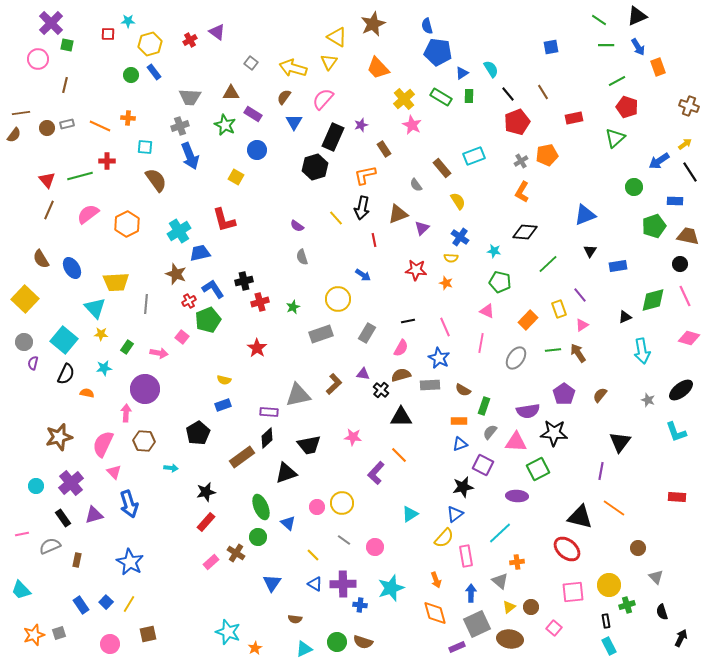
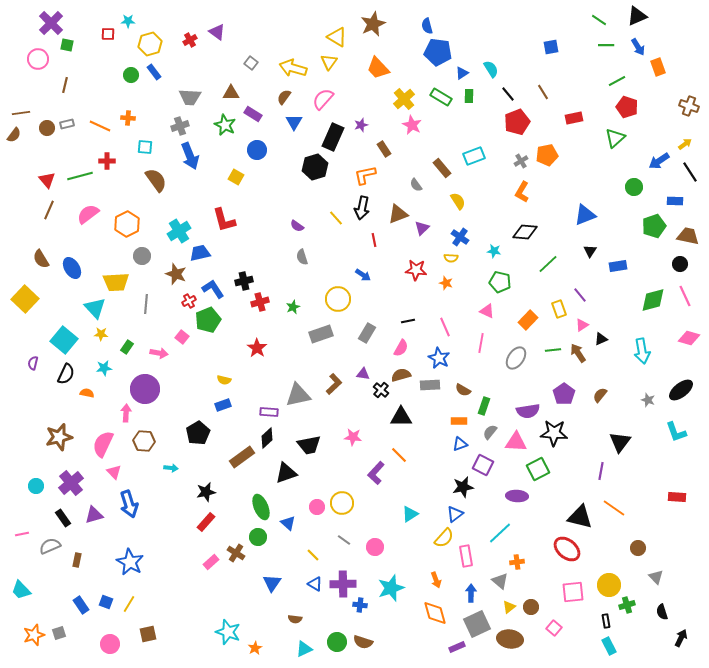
black triangle at (625, 317): moved 24 px left, 22 px down
gray circle at (24, 342): moved 118 px right, 86 px up
blue square at (106, 602): rotated 24 degrees counterclockwise
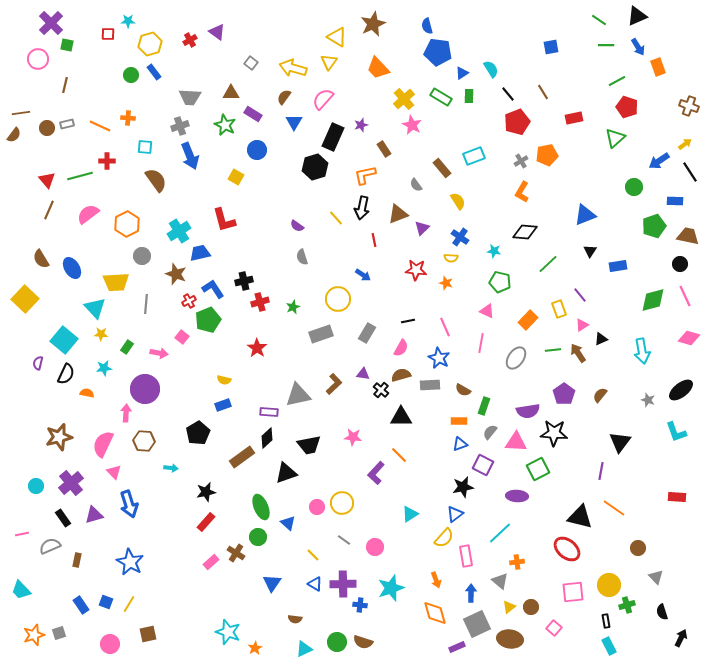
purple semicircle at (33, 363): moved 5 px right
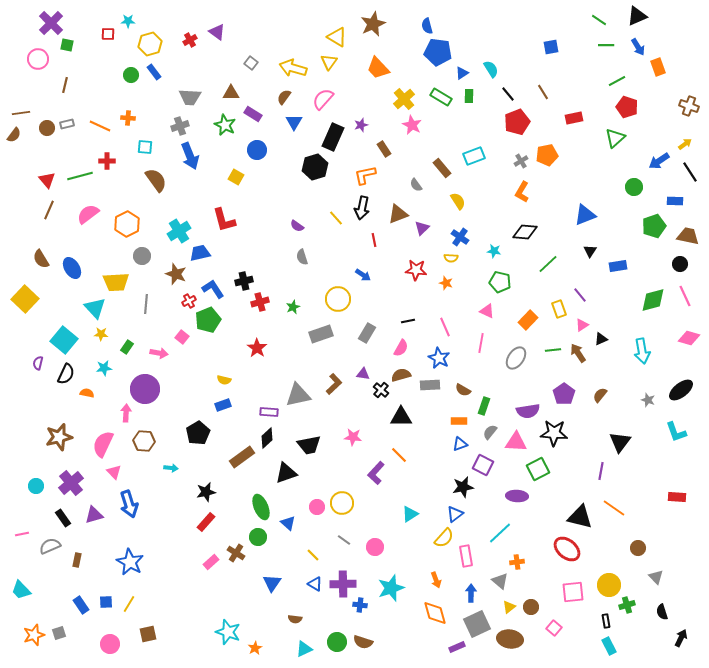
blue square at (106, 602): rotated 24 degrees counterclockwise
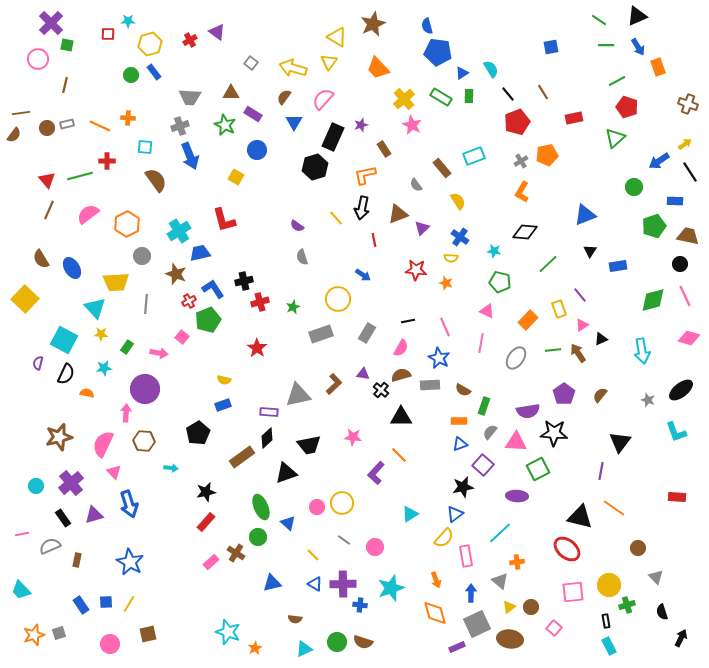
brown cross at (689, 106): moved 1 px left, 2 px up
cyan square at (64, 340): rotated 12 degrees counterclockwise
purple square at (483, 465): rotated 15 degrees clockwise
blue triangle at (272, 583): rotated 42 degrees clockwise
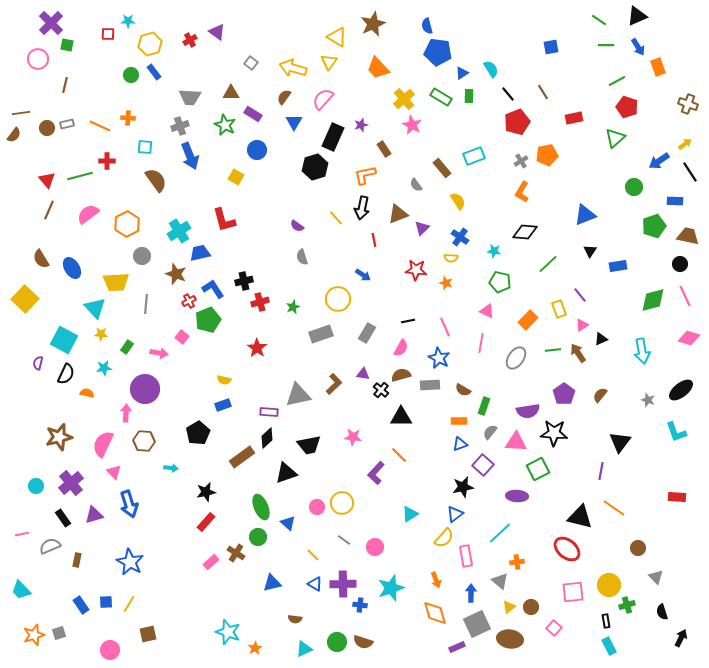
pink circle at (110, 644): moved 6 px down
